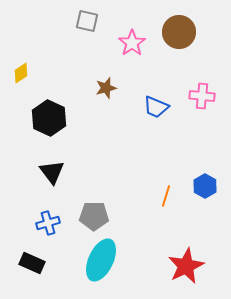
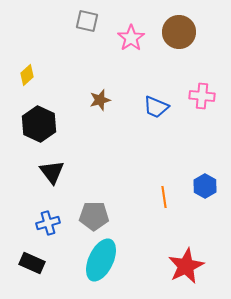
pink star: moved 1 px left, 5 px up
yellow diamond: moved 6 px right, 2 px down; rotated 10 degrees counterclockwise
brown star: moved 6 px left, 12 px down
black hexagon: moved 10 px left, 6 px down
orange line: moved 2 px left, 1 px down; rotated 25 degrees counterclockwise
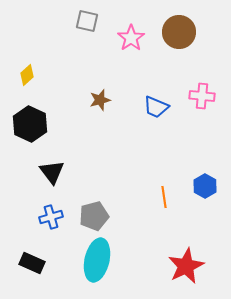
black hexagon: moved 9 px left
gray pentagon: rotated 16 degrees counterclockwise
blue cross: moved 3 px right, 6 px up
cyan ellipse: moved 4 px left; rotated 12 degrees counterclockwise
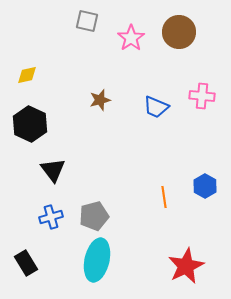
yellow diamond: rotated 30 degrees clockwise
black triangle: moved 1 px right, 2 px up
black rectangle: moved 6 px left; rotated 35 degrees clockwise
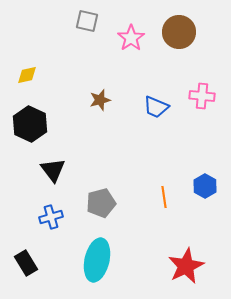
gray pentagon: moved 7 px right, 13 px up
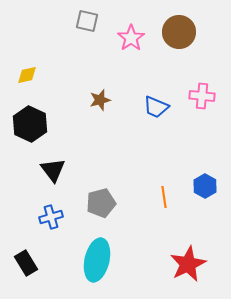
red star: moved 2 px right, 2 px up
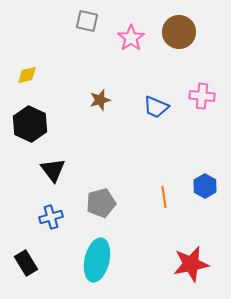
red star: moved 3 px right; rotated 15 degrees clockwise
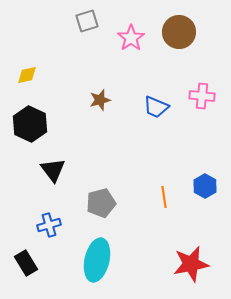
gray square: rotated 30 degrees counterclockwise
blue cross: moved 2 px left, 8 px down
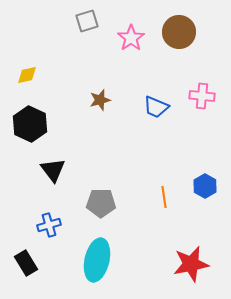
gray pentagon: rotated 16 degrees clockwise
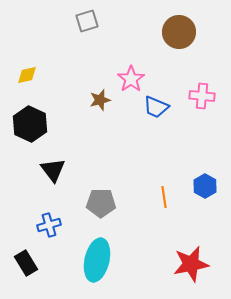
pink star: moved 41 px down
